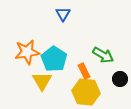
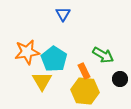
yellow hexagon: moved 1 px left, 1 px up
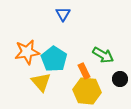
yellow triangle: moved 1 px left, 1 px down; rotated 10 degrees counterclockwise
yellow hexagon: moved 2 px right
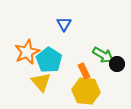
blue triangle: moved 1 px right, 10 px down
orange star: rotated 15 degrees counterclockwise
cyan pentagon: moved 5 px left, 1 px down
black circle: moved 3 px left, 15 px up
yellow hexagon: moved 1 px left
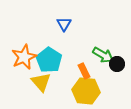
orange star: moved 3 px left, 5 px down
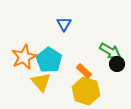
green arrow: moved 7 px right, 4 px up
orange rectangle: rotated 21 degrees counterclockwise
yellow hexagon: rotated 12 degrees clockwise
